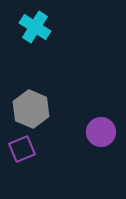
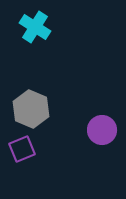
purple circle: moved 1 px right, 2 px up
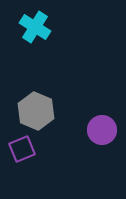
gray hexagon: moved 5 px right, 2 px down
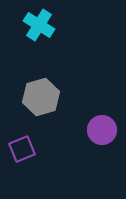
cyan cross: moved 4 px right, 2 px up
gray hexagon: moved 5 px right, 14 px up; rotated 21 degrees clockwise
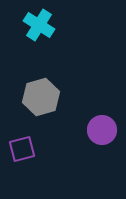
purple square: rotated 8 degrees clockwise
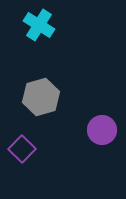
purple square: rotated 32 degrees counterclockwise
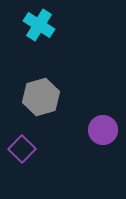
purple circle: moved 1 px right
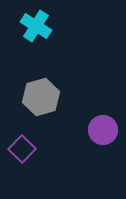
cyan cross: moved 3 px left, 1 px down
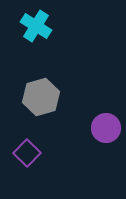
purple circle: moved 3 px right, 2 px up
purple square: moved 5 px right, 4 px down
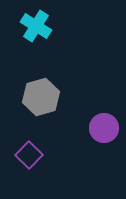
purple circle: moved 2 px left
purple square: moved 2 px right, 2 px down
